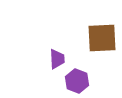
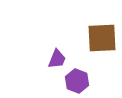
purple trapezoid: rotated 25 degrees clockwise
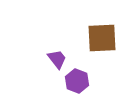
purple trapezoid: rotated 60 degrees counterclockwise
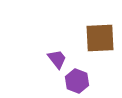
brown square: moved 2 px left
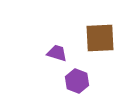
purple trapezoid: moved 6 px up; rotated 35 degrees counterclockwise
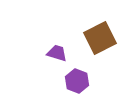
brown square: rotated 24 degrees counterclockwise
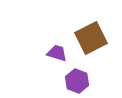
brown square: moved 9 px left
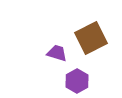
purple hexagon: rotated 10 degrees clockwise
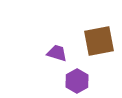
brown square: moved 8 px right, 3 px down; rotated 16 degrees clockwise
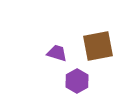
brown square: moved 1 px left, 5 px down
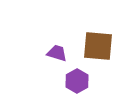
brown square: rotated 16 degrees clockwise
